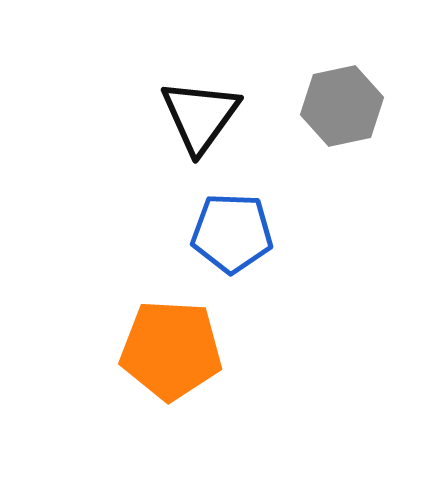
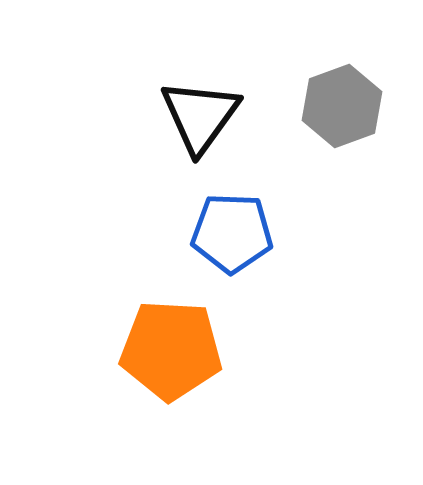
gray hexagon: rotated 8 degrees counterclockwise
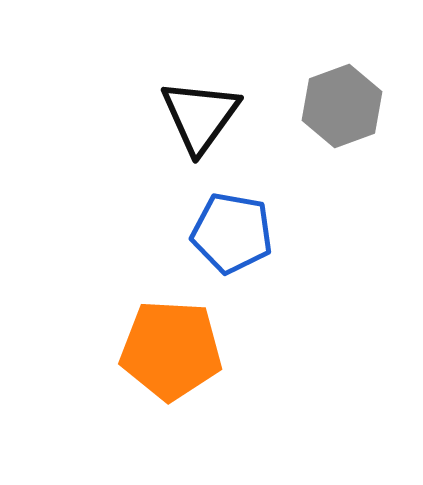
blue pentagon: rotated 8 degrees clockwise
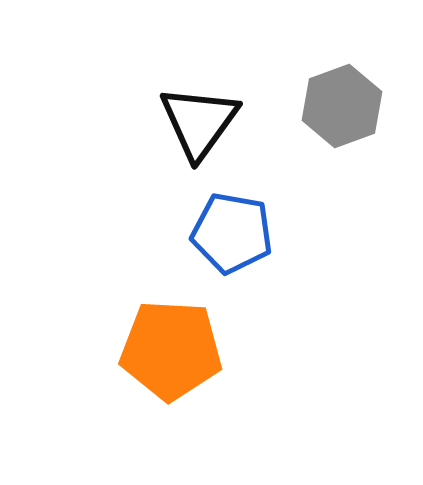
black triangle: moved 1 px left, 6 px down
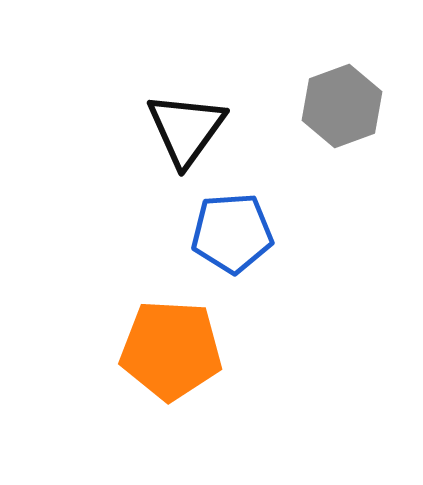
black triangle: moved 13 px left, 7 px down
blue pentagon: rotated 14 degrees counterclockwise
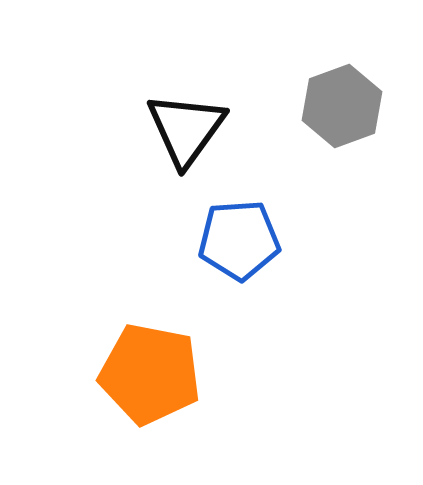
blue pentagon: moved 7 px right, 7 px down
orange pentagon: moved 21 px left, 24 px down; rotated 8 degrees clockwise
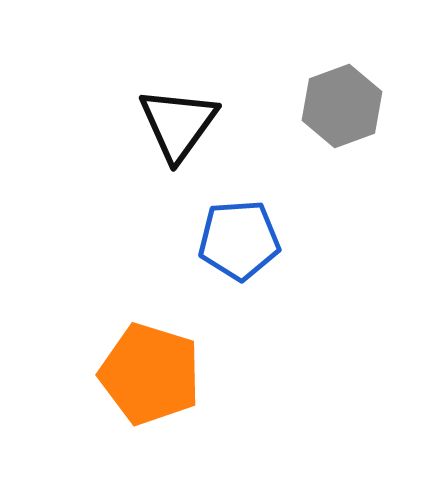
black triangle: moved 8 px left, 5 px up
orange pentagon: rotated 6 degrees clockwise
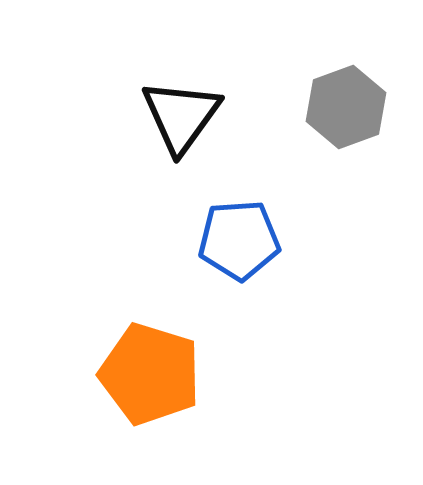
gray hexagon: moved 4 px right, 1 px down
black triangle: moved 3 px right, 8 px up
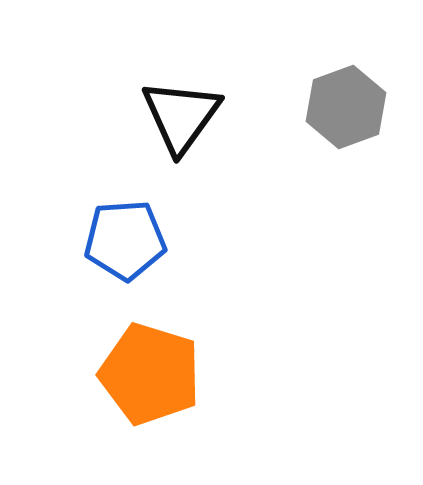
blue pentagon: moved 114 px left
